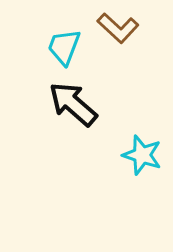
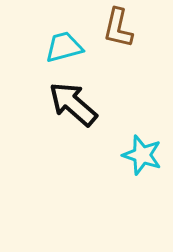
brown L-shape: rotated 60 degrees clockwise
cyan trapezoid: rotated 54 degrees clockwise
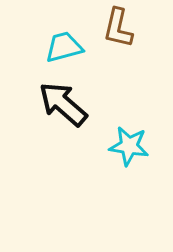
black arrow: moved 10 px left
cyan star: moved 13 px left, 9 px up; rotated 9 degrees counterclockwise
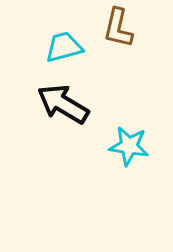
black arrow: rotated 10 degrees counterclockwise
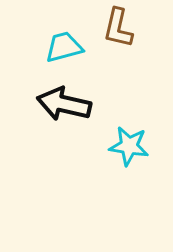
black arrow: moved 1 px right; rotated 18 degrees counterclockwise
